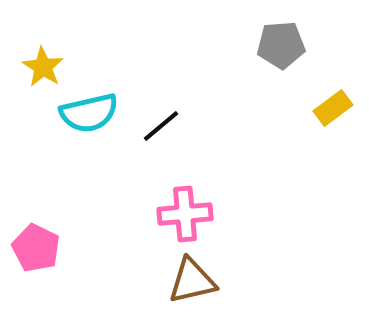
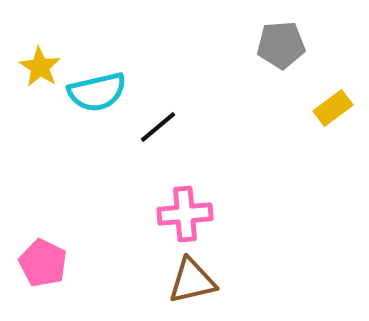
yellow star: moved 3 px left
cyan semicircle: moved 8 px right, 21 px up
black line: moved 3 px left, 1 px down
pink pentagon: moved 7 px right, 15 px down
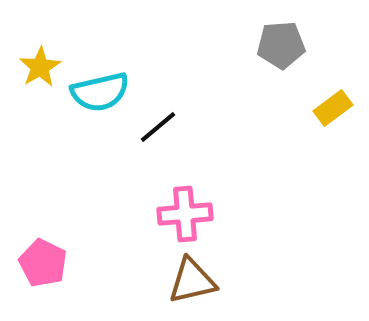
yellow star: rotated 9 degrees clockwise
cyan semicircle: moved 3 px right
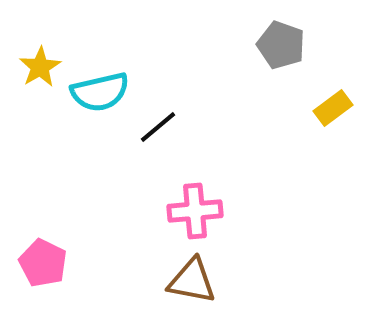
gray pentagon: rotated 24 degrees clockwise
pink cross: moved 10 px right, 3 px up
brown triangle: rotated 24 degrees clockwise
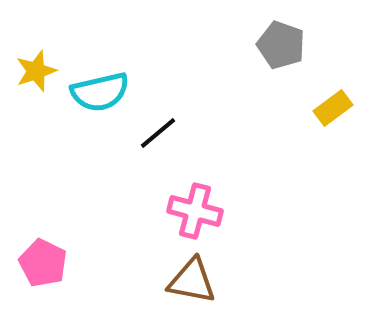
yellow star: moved 4 px left, 4 px down; rotated 12 degrees clockwise
black line: moved 6 px down
pink cross: rotated 20 degrees clockwise
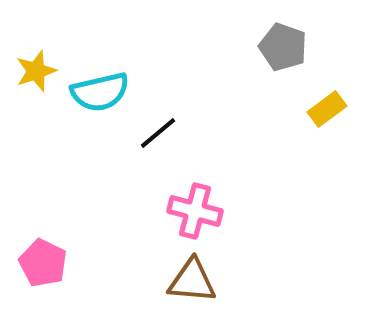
gray pentagon: moved 2 px right, 2 px down
yellow rectangle: moved 6 px left, 1 px down
brown triangle: rotated 6 degrees counterclockwise
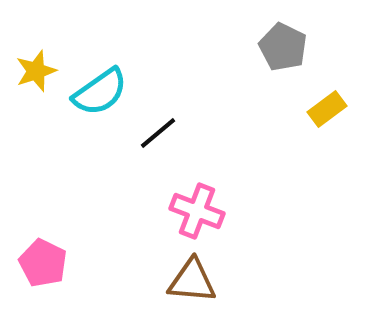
gray pentagon: rotated 6 degrees clockwise
cyan semicircle: rotated 22 degrees counterclockwise
pink cross: moved 2 px right; rotated 6 degrees clockwise
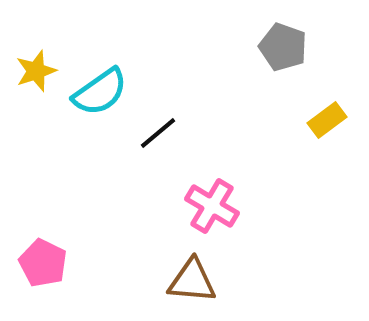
gray pentagon: rotated 6 degrees counterclockwise
yellow rectangle: moved 11 px down
pink cross: moved 15 px right, 5 px up; rotated 10 degrees clockwise
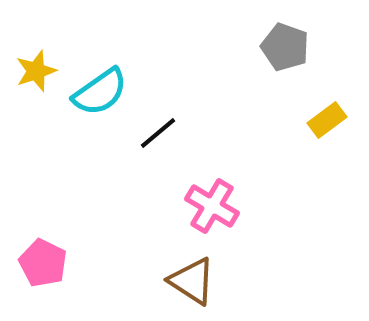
gray pentagon: moved 2 px right
brown triangle: rotated 28 degrees clockwise
